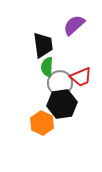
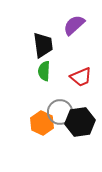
green semicircle: moved 3 px left, 4 px down
gray circle: moved 29 px down
black hexagon: moved 18 px right, 18 px down
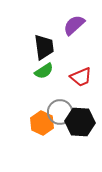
black trapezoid: moved 1 px right, 2 px down
green semicircle: rotated 126 degrees counterclockwise
black hexagon: rotated 12 degrees clockwise
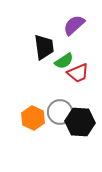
green semicircle: moved 20 px right, 10 px up
red trapezoid: moved 3 px left, 4 px up
orange hexagon: moved 9 px left, 5 px up
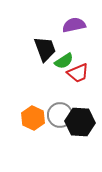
purple semicircle: rotated 30 degrees clockwise
black trapezoid: moved 1 px right, 2 px down; rotated 12 degrees counterclockwise
gray circle: moved 3 px down
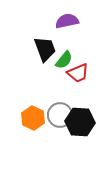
purple semicircle: moved 7 px left, 4 px up
green semicircle: moved 1 px up; rotated 18 degrees counterclockwise
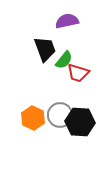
red trapezoid: rotated 40 degrees clockwise
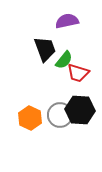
orange hexagon: moved 3 px left
black hexagon: moved 12 px up
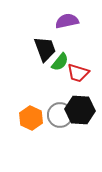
green semicircle: moved 4 px left, 2 px down
orange hexagon: moved 1 px right
